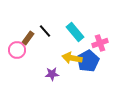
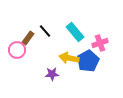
yellow arrow: moved 3 px left
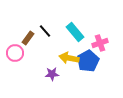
pink circle: moved 2 px left, 3 px down
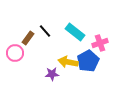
cyan rectangle: rotated 12 degrees counterclockwise
yellow arrow: moved 1 px left, 4 px down
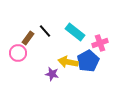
pink circle: moved 3 px right
purple star: rotated 16 degrees clockwise
